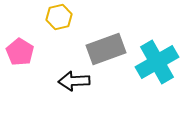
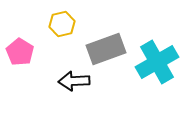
yellow hexagon: moved 3 px right, 7 px down
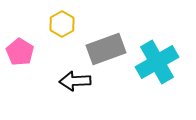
yellow hexagon: rotated 15 degrees counterclockwise
black arrow: moved 1 px right
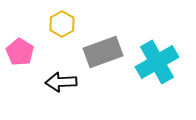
gray rectangle: moved 3 px left, 3 px down
black arrow: moved 14 px left, 1 px down
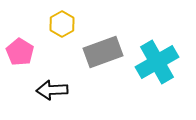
black arrow: moved 9 px left, 8 px down
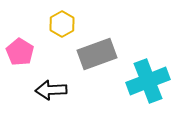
gray rectangle: moved 6 px left, 2 px down
cyan cross: moved 9 px left, 19 px down; rotated 9 degrees clockwise
black arrow: moved 1 px left
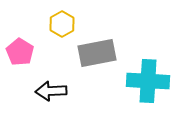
gray rectangle: moved 1 px up; rotated 9 degrees clockwise
cyan cross: rotated 24 degrees clockwise
black arrow: moved 1 px down
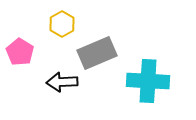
gray rectangle: rotated 12 degrees counterclockwise
black arrow: moved 11 px right, 9 px up
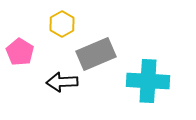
gray rectangle: moved 1 px left, 1 px down
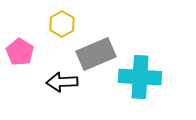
cyan cross: moved 8 px left, 4 px up
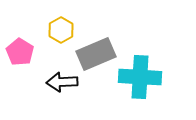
yellow hexagon: moved 1 px left, 6 px down
